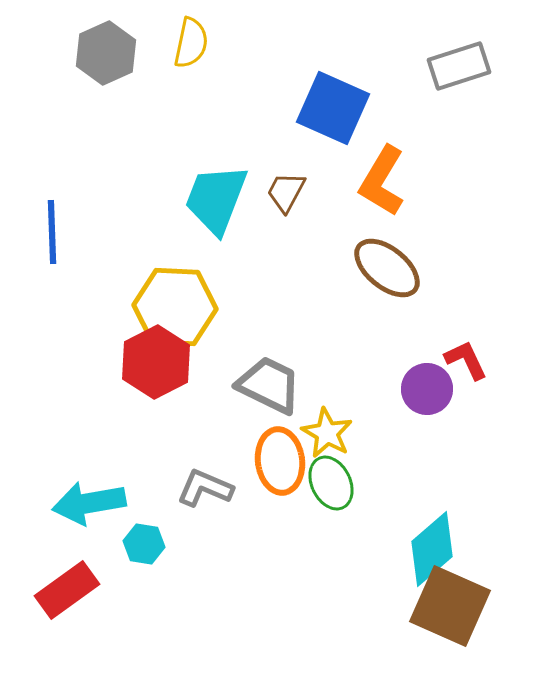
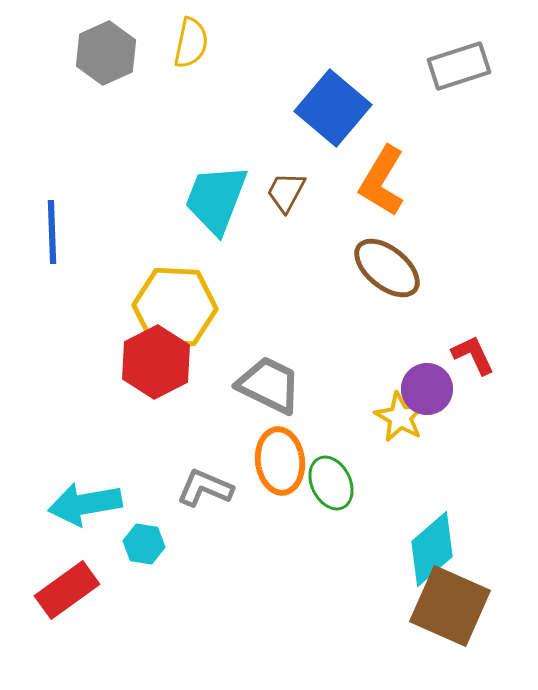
blue square: rotated 16 degrees clockwise
red L-shape: moved 7 px right, 5 px up
yellow star: moved 73 px right, 16 px up
cyan arrow: moved 4 px left, 1 px down
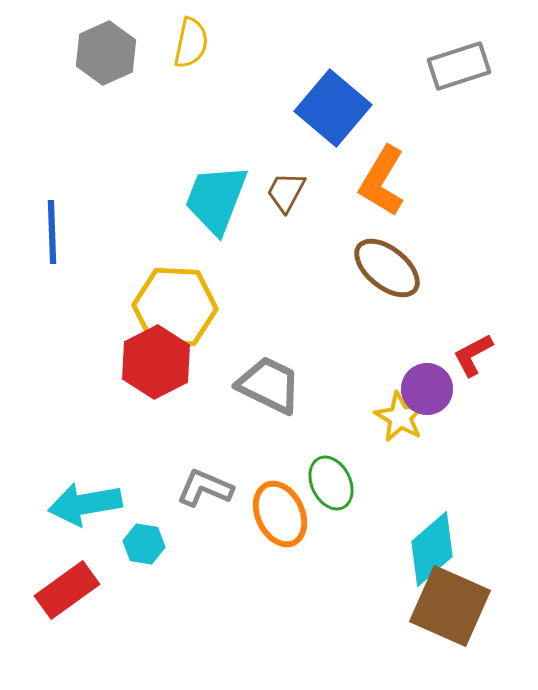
red L-shape: rotated 93 degrees counterclockwise
orange ellipse: moved 53 px down; rotated 18 degrees counterclockwise
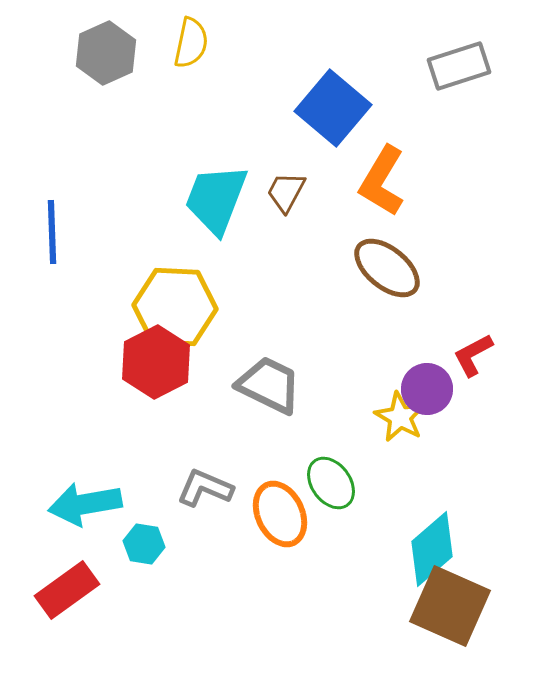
green ellipse: rotated 10 degrees counterclockwise
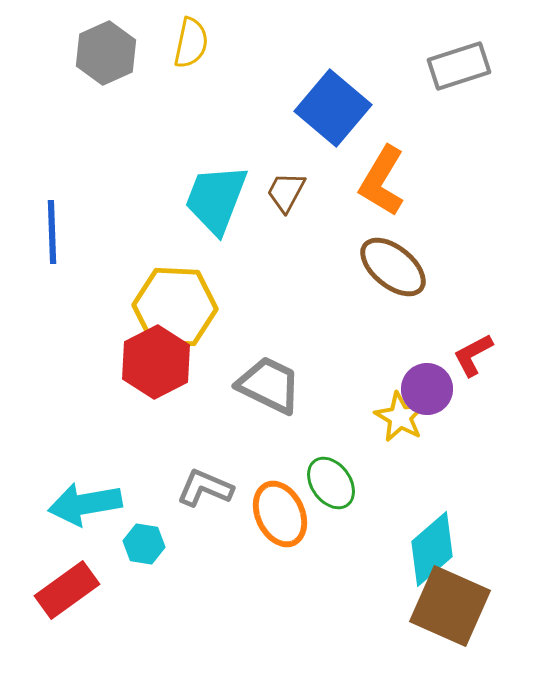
brown ellipse: moved 6 px right, 1 px up
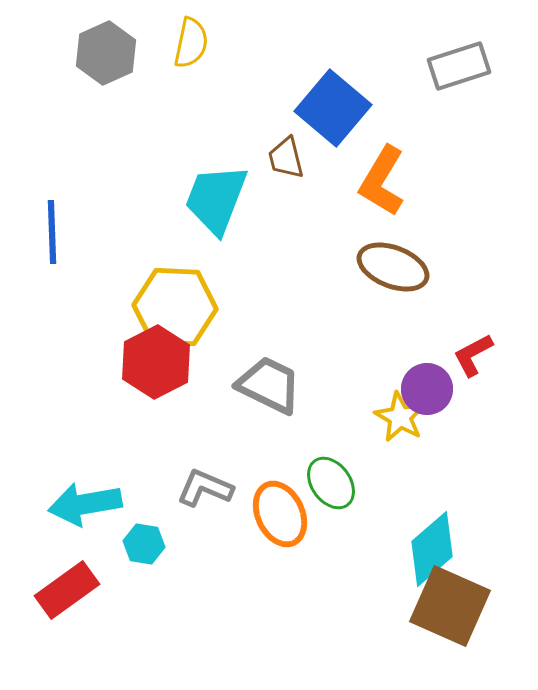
brown trapezoid: moved 34 px up; rotated 42 degrees counterclockwise
brown ellipse: rotated 18 degrees counterclockwise
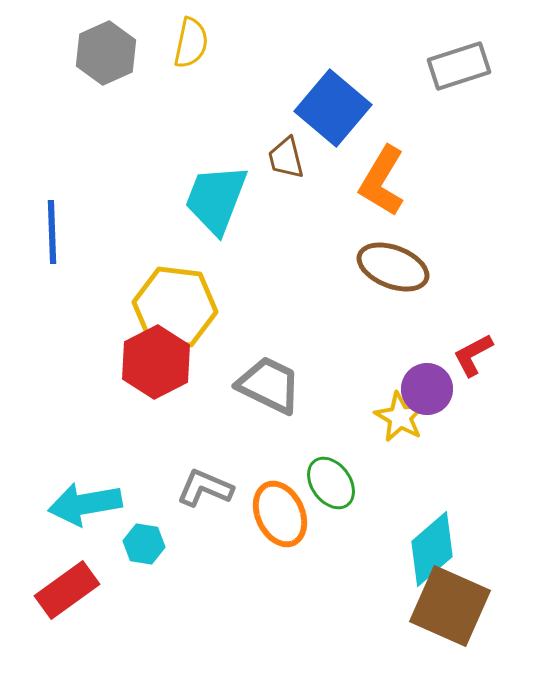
yellow hexagon: rotated 4 degrees clockwise
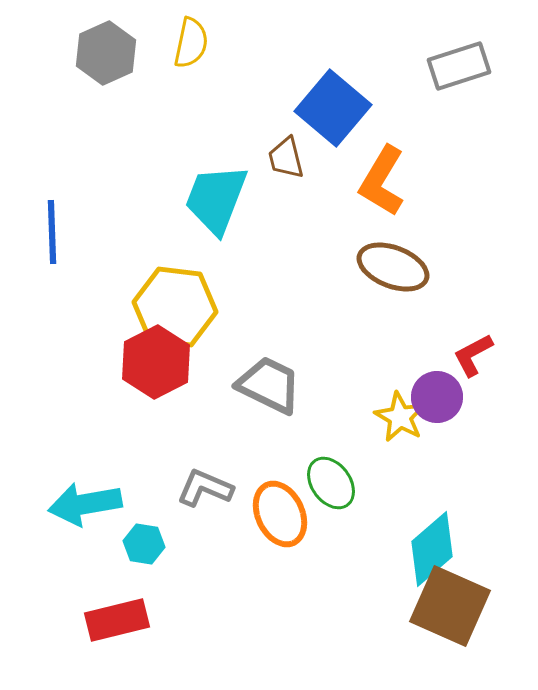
purple circle: moved 10 px right, 8 px down
red rectangle: moved 50 px right, 30 px down; rotated 22 degrees clockwise
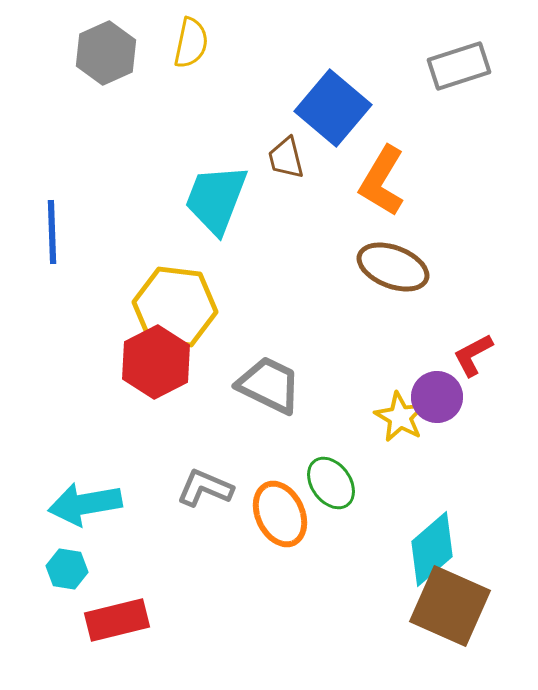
cyan hexagon: moved 77 px left, 25 px down
